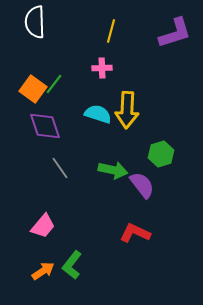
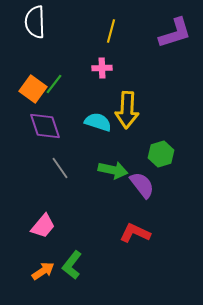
cyan semicircle: moved 8 px down
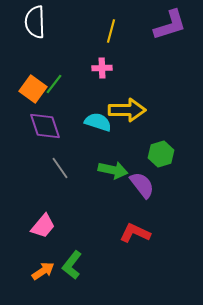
purple L-shape: moved 5 px left, 8 px up
yellow arrow: rotated 93 degrees counterclockwise
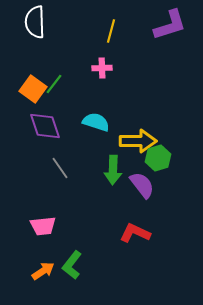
yellow arrow: moved 11 px right, 31 px down
cyan semicircle: moved 2 px left
green hexagon: moved 3 px left, 4 px down
green arrow: rotated 80 degrees clockwise
pink trapezoid: rotated 44 degrees clockwise
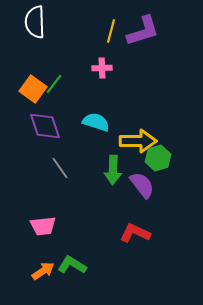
purple L-shape: moved 27 px left, 6 px down
green L-shape: rotated 84 degrees clockwise
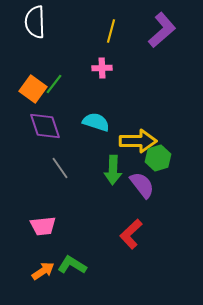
purple L-shape: moved 19 px right, 1 px up; rotated 24 degrees counterclockwise
red L-shape: moved 4 px left, 1 px down; rotated 68 degrees counterclockwise
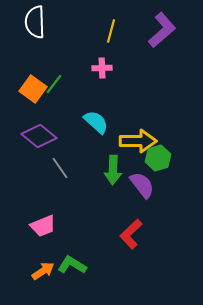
cyan semicircle: rotated 24 degrees clockwise
purple diamond: moved 6 px left, 10 px down; rotated 32 degrees counterclockwise
pink trapezoid: rotated 16 degrees counterclockwise
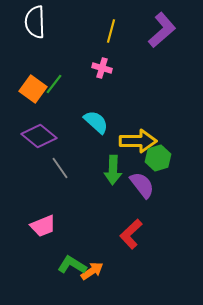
pink cross: rotated 18 degrees clockwise
orange arrow: moved 49 px right
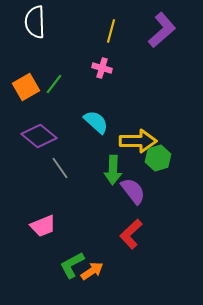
orange square: moved 7 px left, 2 px up; rotated 24 degrees clockwise
purple semicircle: moved 9 px left, 6 px down
green L-shape: rotated 60 degrees counterclockwise
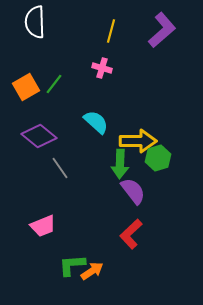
green arrow: moved 7 px right, 6 px up
green L-shape: rotated 24 degrees clockwise
